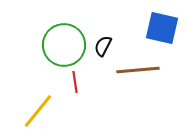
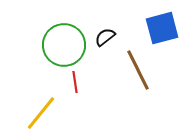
blue square: rotated 28 degrees counterclockwise
black semicircle: moved 2 px right, 9 px up; rotated 25 degrees clockwise
brown line: rotated 69 degrees clockwise
yellow line: moved 3 px right, 2 px down
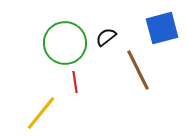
black semicircle: moved 1 px right
green circle: moved 1 px right, 2 px up
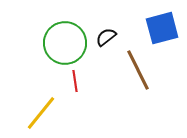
red line: moved 1 px up
